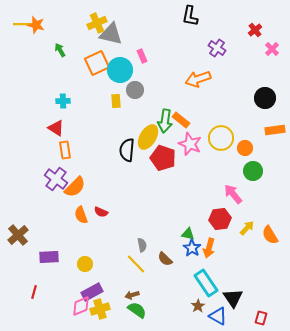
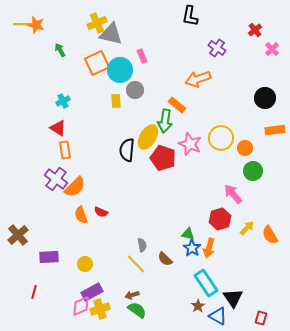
cyan cross at (63, 101): rotated 24 degrees counterclockwise
orange rectangle at (181, 120): moved 4 px left, 15 px up
red triangle at (56, 128): moved 2 px right
red hexagon at (220, 219): rotated 10 degrees counterclockwise
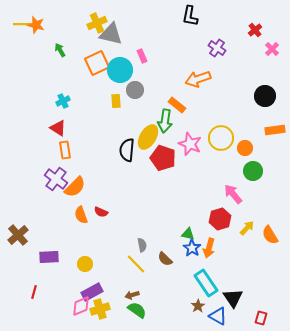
black circle at (265, 98): moved 2 px up
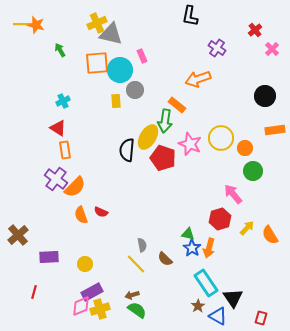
orange square at (97, 63): rotated 20 degrees clockwise
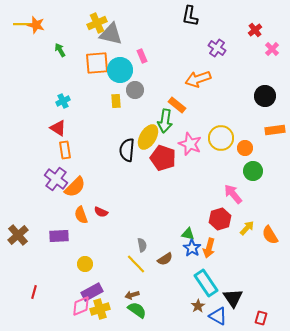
purple rectangle at (49, 257): moved 10 px right, 21 px up
brown semicircle at (165, 259): rotated 77 degrees counterclockwise
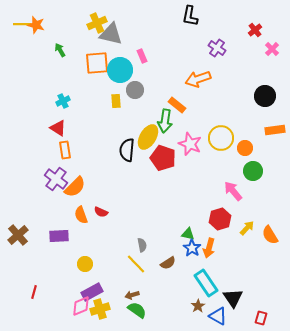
pink arrow at (233, 194): moved 3 px up
brown semicircle at (165, 259): moved 3 px right, 4 px down
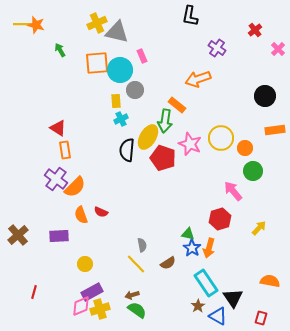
gray triangle at (111, 34): moved 6 px right, 2 px up
pink cross at (272, 49): moved 6 px right
cyan cross at (63, 101): moved 58 px right, 18 px down
yellow arrow at (247, 228): moved 12 px right
orange semicircle at (270, 235): moved 46 px down; rotated 132 degrees clockwise
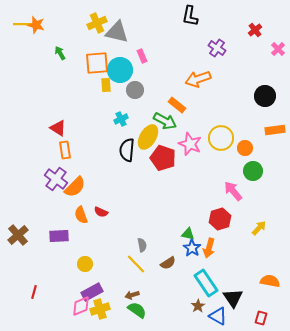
green arrow at (60, 50): moved 3 px down
yellow rectangle at (116, 101): moved 10 px left, 16 px up
green arrow at (165, 121): rotated 70 degrees counterclockwise
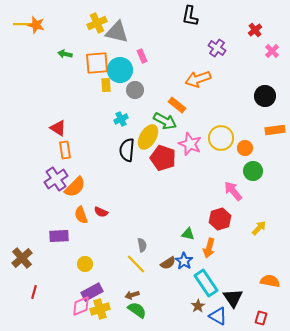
pink cross at (278, 49): moved 6 px left, 2 px down
green arrow at (60, 53): moved 5 px right, 1 px down; rotated 48 degrees counterclockwise
purple cross at (56, 179): rotated 20 degrees clockwise
brown cross at (18, 235): moved 4 px right, 23 px down
blue star at (192, 248): moved 8 px left, 13 px down
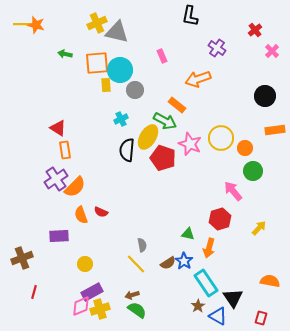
pink rectangle at (142, 56): moved 20 px right
brown cross at (22, 258): rotated 20 degrees clockwise
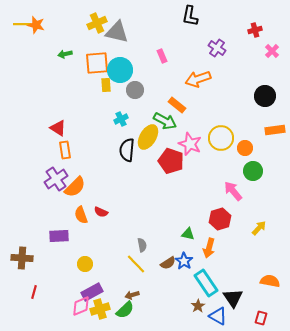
red cross at (255, 30): rotated 24 degrees clockwise
green arrow at (65, 54): rotated 24 degrees counterclockwise
red pentagon at (163, 158): moved 8 px right, 3 px down
brown cross at (22, 258): rotated 25 degrees clockwise
green semicircle at (137, 310): moved 12 px left; rotated 102 degrees clockwise
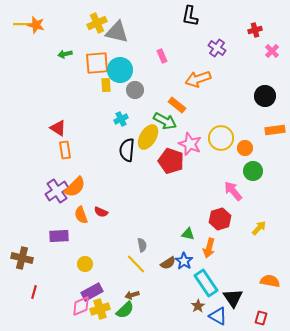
purple cross at (56, 179): moved 1 px right, 12 px down
brown cross at (22, 258): rotated 10 degrees clockwise
